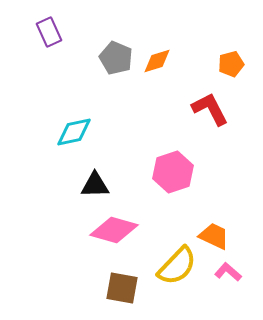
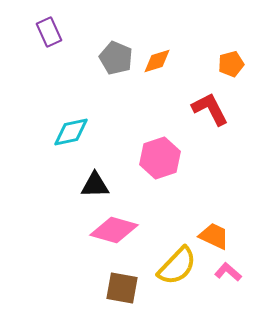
cyan diamond: moved 3 px left
pink hexagon: moved 13 px left, 14 px up
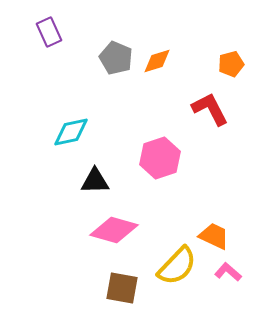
black triangle: moved 4 px up
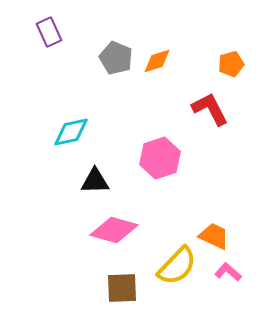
brown square: rotated 12 degrees counterclockwise
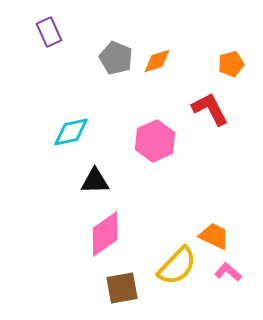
pink hexagon: moved 5 px left, 17 px up; rotated 6 degrees counterclockwise
pink diamond: moved 9 px left, 4 px down; rotated 51 degrees counterclockwise
brown square: rotated 8 degrees counterclockwise
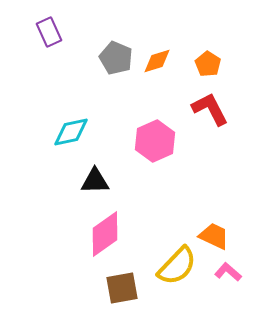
orange pentagon: moved 23 px left; rotated 25 degrees counterclockwise
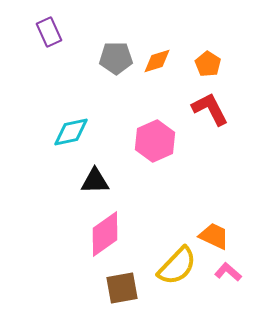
gray pentagon: rotated 24 degrees counterclockwise
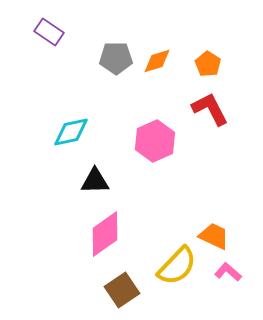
purple rectangle: rotated 32 degrees counterclockwise
brown square: moved 2 px down; rotated 24 degrees counterclockwise
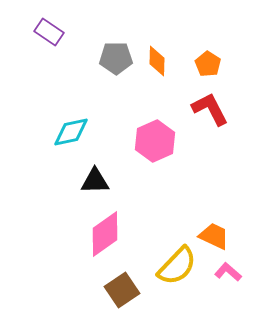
orange diamond: rotated 72 degrees counterclockwise
